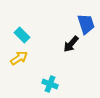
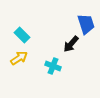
cyan cross: moved 3 px right, 18 px up
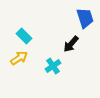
blue trapezoid: moved 1 px left, 6 px up
cyan rectangle: moved 2 px right, 1 px down
cyan cross: rotated 35 degrees clockwise
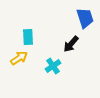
cyan rectangle: moved 4 px right, 1 px down; rotated 42 degrees clockwise
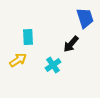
yellow arrow: moved 1 px left, 2 px down
cyan cross: moved 1 px up
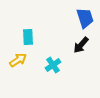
black arrow: moved 10 px right, 1 px down
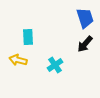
black arrow: moved 4 px right, 1 px up
yellow arrow: rotated 132 degrees counterclockwise
cyan cross: moved 2 px right
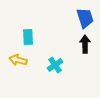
black arrow: rotated 138 degrees clockwise
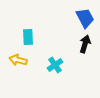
blue trapezoid: rotated 10 degrees counterclockwise
black arrow: rotated 18 degrees clockwise
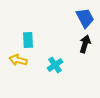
cyan rectangle: moved 3 px down
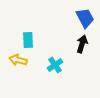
black arrow: moved 3 px left
